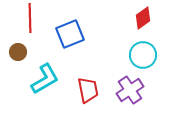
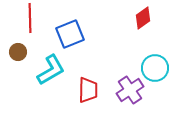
cyan circle: moved 12 px right, 13 px down
cyan L-shape: moved 6 px right, 9 px up
red trapezoid: rotated 12 degrees clockwise
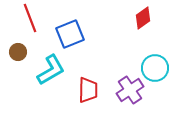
red line: rotated 20 degrees counterclockwise
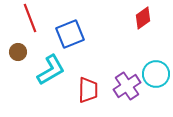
cyan circle: moved 1 px right, 6 px down
purple cross: moved 3 px left, 4 px up
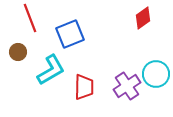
red trapezoid: moved 4 px left, 3 px up
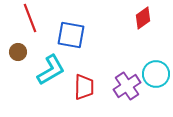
blue square: moved 1 px right, 1 px down; rotated 32 degrees clockwise
